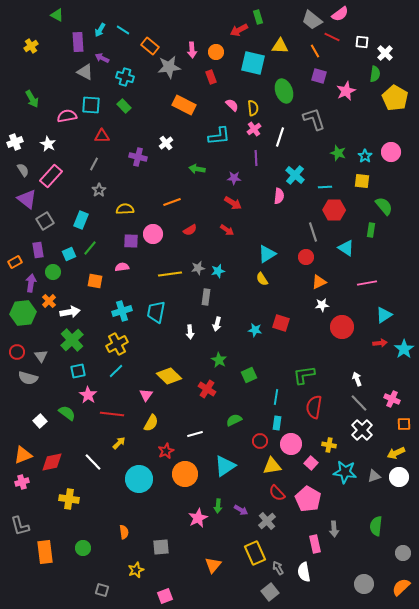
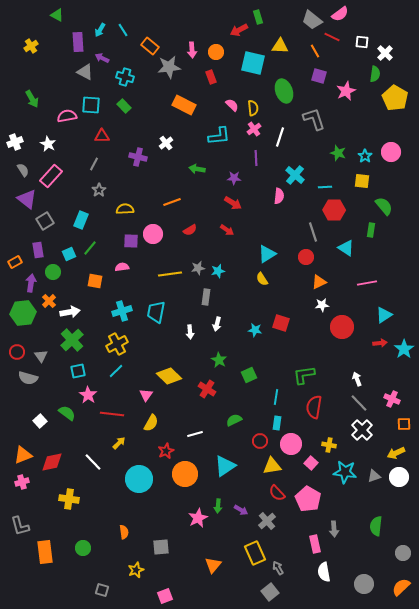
cyan line at (123, 30): rotated 24 degrees clockwise
white semicircle at (304, 572): moved 20 px right
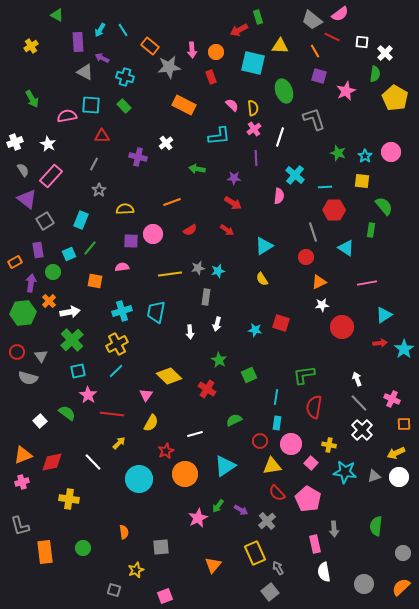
cyan triangle at (267, 254): moved 3 px left, 8 px up
green arrow at (218, 506): rotated 32 degrees clockwise
gray square at (102, 590): moved 12 px right
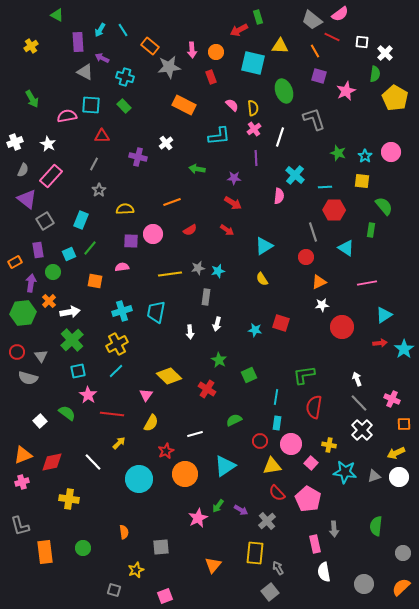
gray semicircle at (23, 170): rotated 56 degrees clockwise
yellow rectangle at (255, 553): rotated 30 degrees clockwise
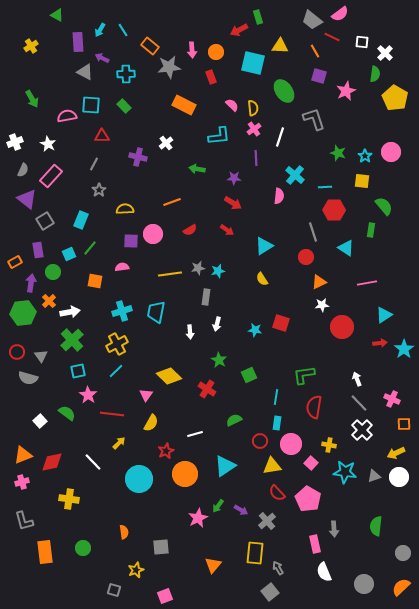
cyan cross at (125, 77): moved 1 px right, 3 px up; rotated 18 degrees counterclockwise
green ellipse at (284, 91): rotated 15 degrees counterclockwise
gray L-shape at (20, 526): moved 4 px right, 5 px up
white semicircle at (324, 572): rotated 12 degrees counterclockwise
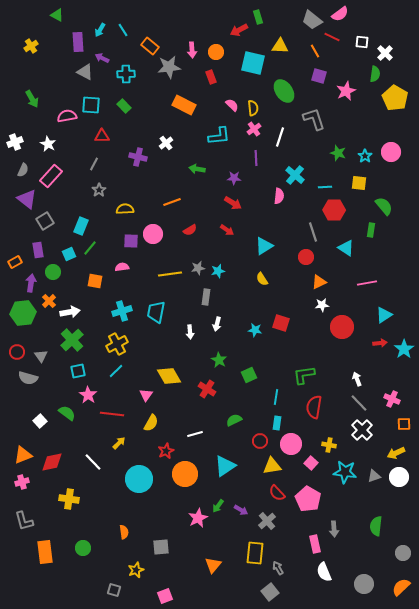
yellow square at (362, 181): moved 3 px left, 2 px down
cyan rectangle at (81, 220): moved 6 px down
yellow diamond at (169, 376): rotated 15 degrees clockwise
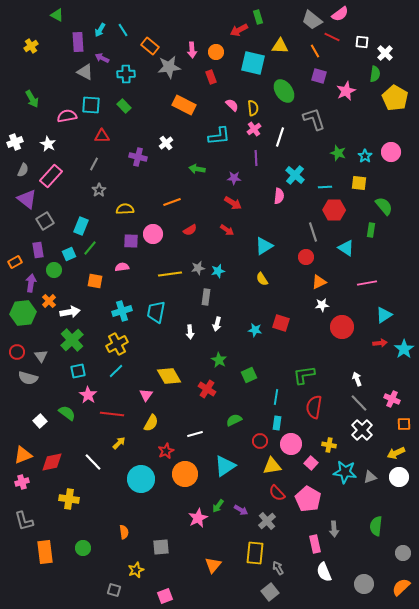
green circle at (53, 272): moved 1 px right, 2 px up
gray triangle at (374, 476): moved 4 px left, 1 px down
cyan circle at (139, 479): moved 2 px right
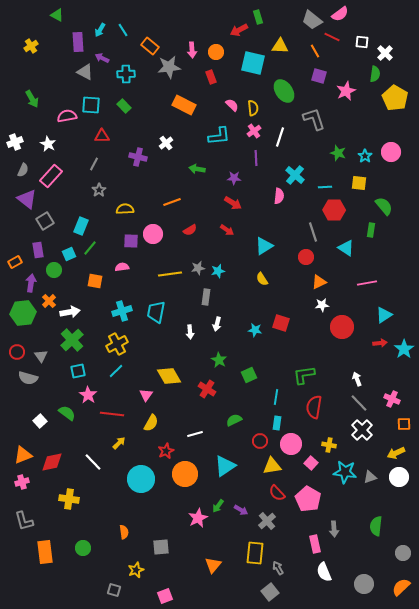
pink cross at (254, 129): moved 2 px down
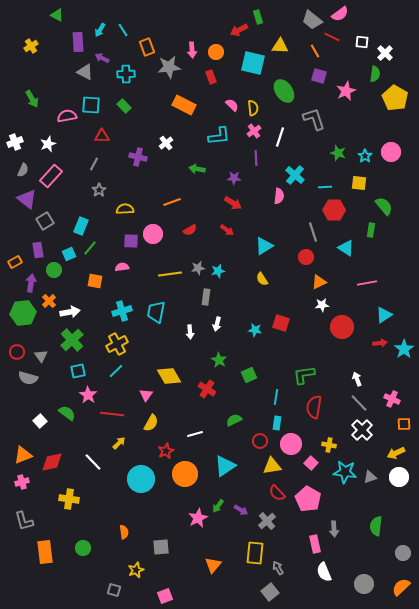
orange rectangle at (150, 46): moved 3 px left, 1 px down; rotated 30 degrees clockwise
white star at (48, 144): rotated 21 degrees clockwise
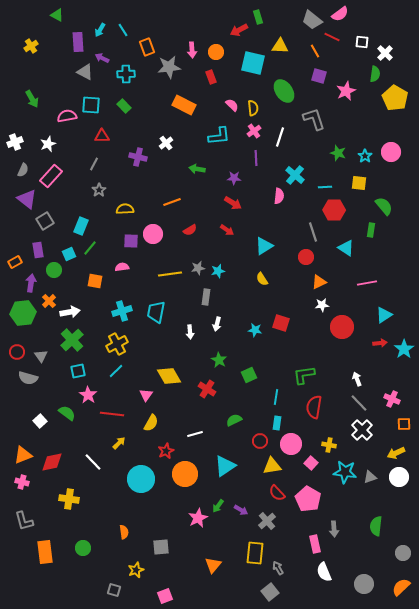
pink cross at (22, 482): rotated 32 degrees clockwise
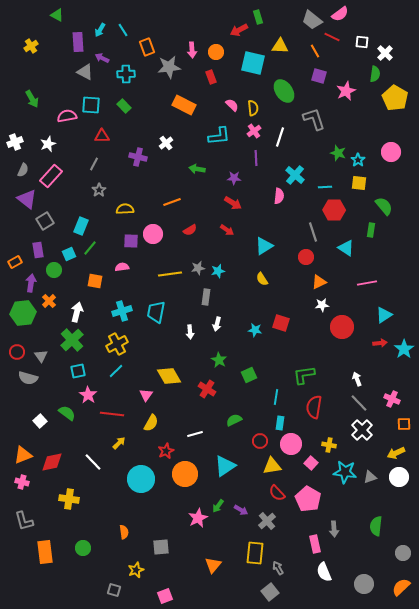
cyan star at (365, 156): moved 7 px left, 4 px down
white arrow at (70, 312): moved 7 px right; rotated 66 degrees counterclockwise
cyan rectangle at (277, 423): moved 3 px right
